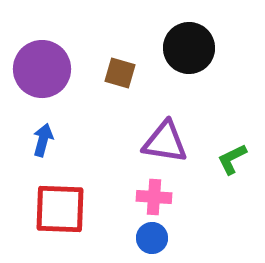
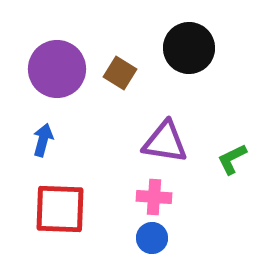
purple circle: moved 15 px right
brown square: rotated 16 degrees clockwise
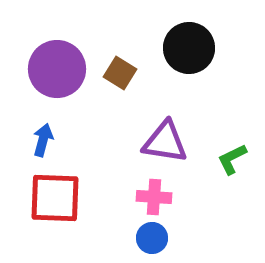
red square: moved 5 px left, 11 px up
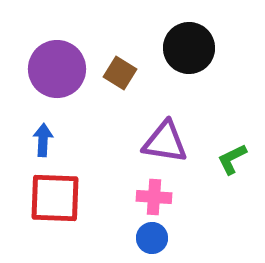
blue arrow: rotated 12 degrees counterclockwise
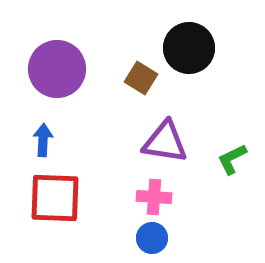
brown square: moved 21 px right, 5 px down
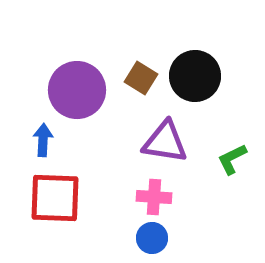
black circle: moved 6 px right, 28 px down
purple circle: moved 20 px right, 21 px down
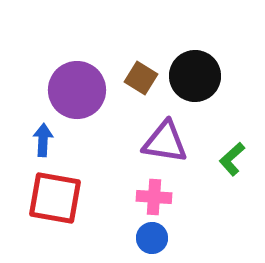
green L-shape: rotated 16 degrees counterclockwise
red square: rotated 8 degrees clockwise
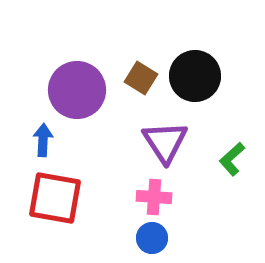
purple triangle: rotated 48 degrees clockwise
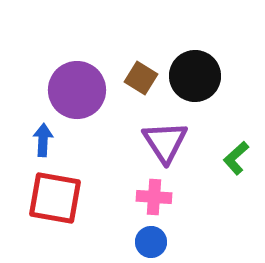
green L-shape: moved 4 px right, 1 px up
blue circle: moved 1 px left, 4 px down
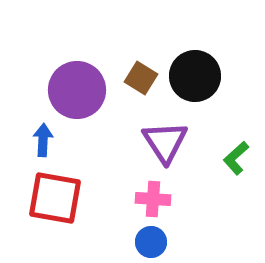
pink cross: moved 1 px left, 2 px down
